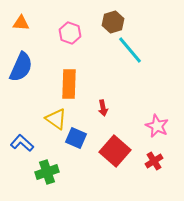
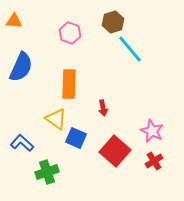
orange triangle: moved 7 px left, 2 px up
cyan line: moved 1 px up
pink star: moved 5 px left, 5 px down
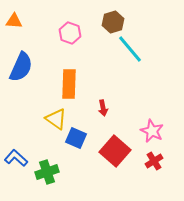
blue L-shape: moved 6 px left, 15 px down
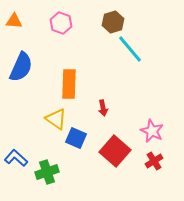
pink hexagon: moved 9 px left, 10 px up
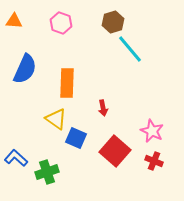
blue semicircle: moved 4 px right, 2 px down
orange rectangle: moved 2 px left, 1 px up
red cross: rotated 36 degrees counterclockwise
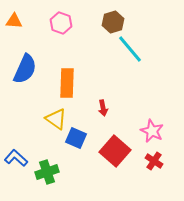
red cross: rotated 12 degrees clockwise
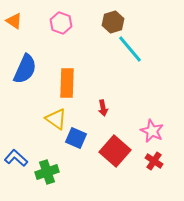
orange triangle: rotated 30 degrees clockwise
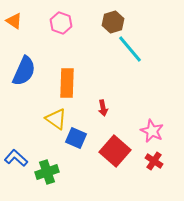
blue semicircle: moved 1 px left, 2 px down
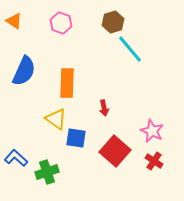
red arrow: moved 1 px right
blue square: rotated 15 degrees counterclockwise
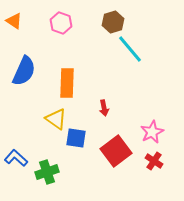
pink star: moved 1 px down; rotated 20 degrees clockwise
red square: moved 1 px right; rotated 12 degrees clockwise
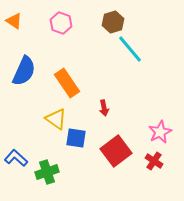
orange rectangle: rotated 36 degrees counterclockwise
pink star: moved 8 px right
